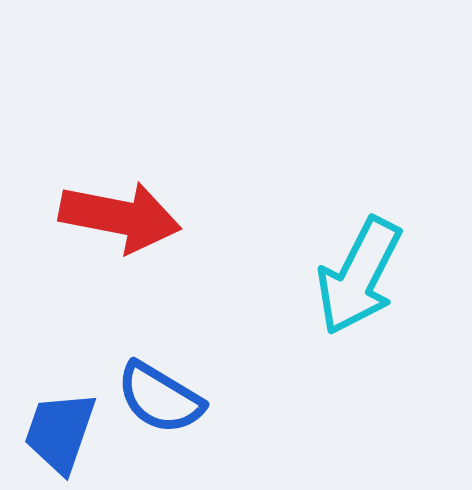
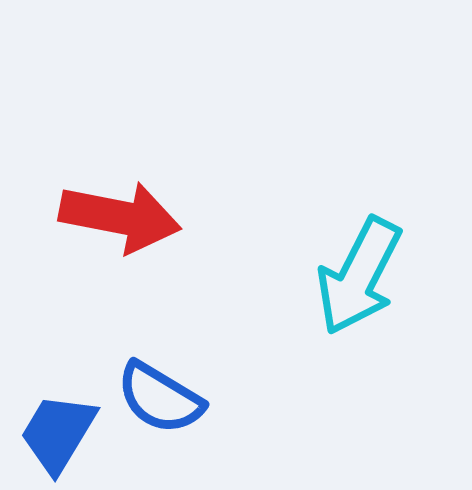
blue trapezoid: moved 2 px left, 1 px down; rotated 12 degrees clockwise
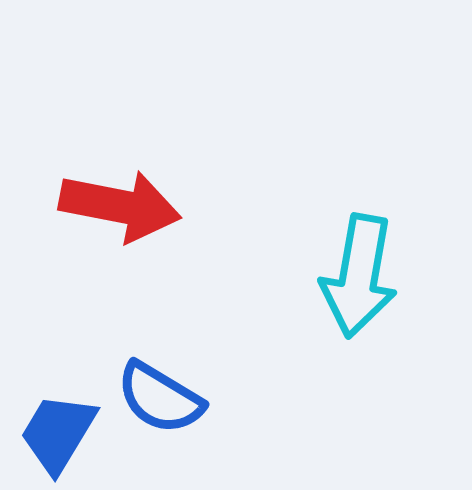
red arrow: moved 11 px up
cyan arrow: rotated 17 degrees counterclockwise
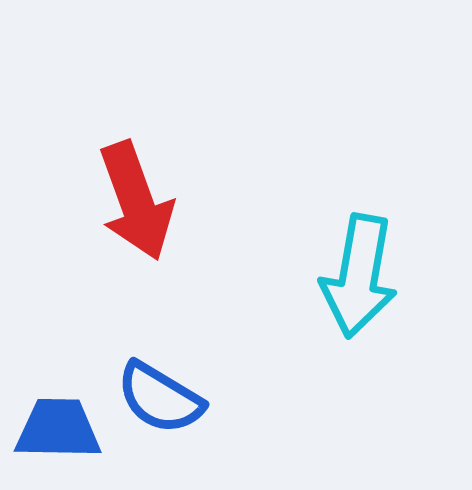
red arrow: moved 16 px right, 5 px up; rotated 59 degrees clockwise
blue trapezoid: moved 4 px up; rotated 60 degrees clockwise
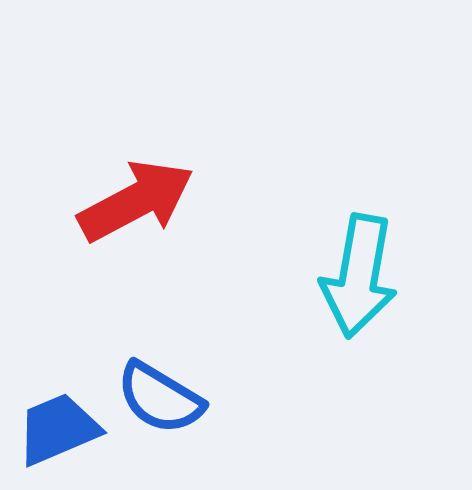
red arrow: rotated 98 degrees counterclockwise
blue trapezoid: rotated 24 degrees counterclockwise
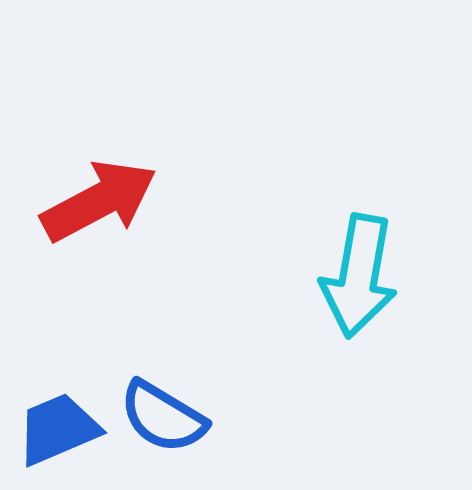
red arrow: moved 37 px left
blue semicircle: moved 3 px right, 19 px down
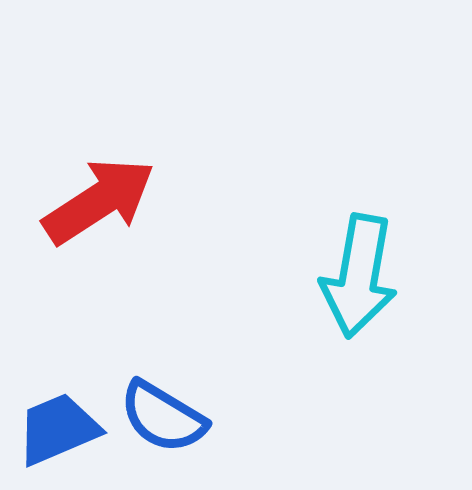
red arrow: rotated 5 degrees counterclockwise
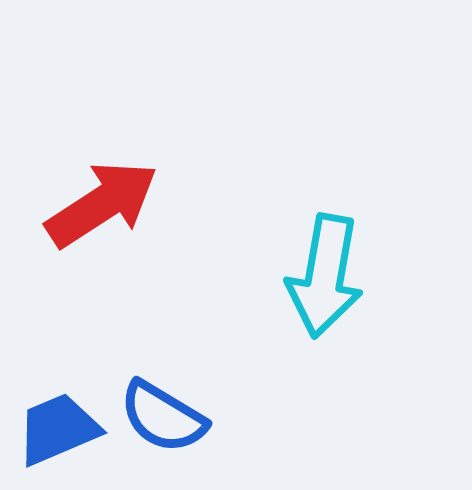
red arrow: moved 3 px right, 3 px down
cyan arrow: moved 34 px left
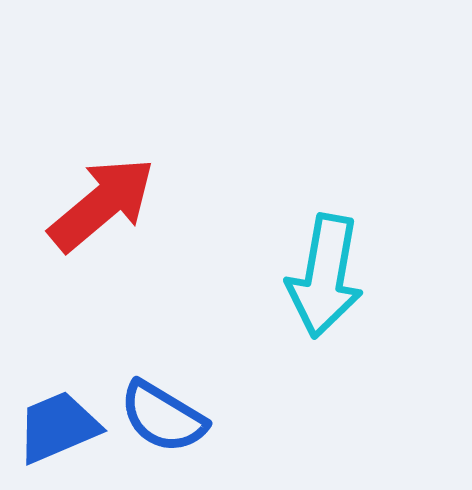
red arrow: rotated 7 degrees counterclockwise
blue trapezoid: moved 2 px up
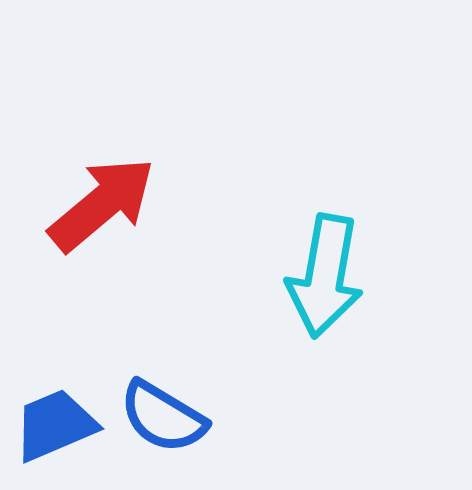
blue trapezoid: moved 3 px left, 2 px up
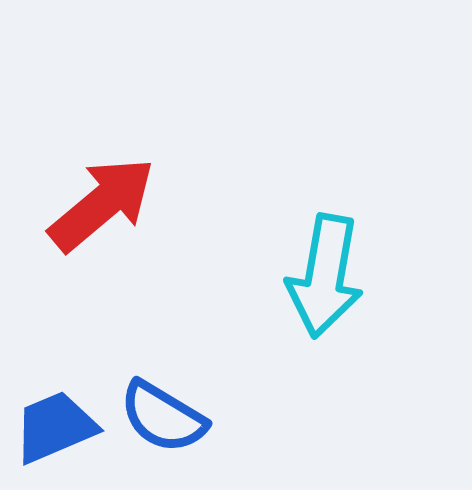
blue trapezoid: moved 2 px down
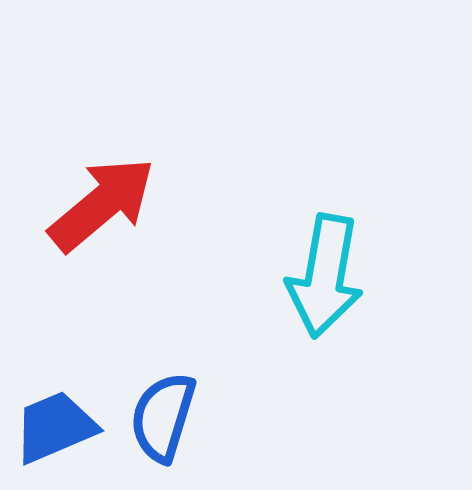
blue semicircle: rotated 76 degrees clockwise
